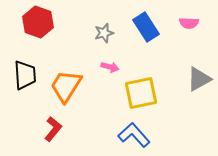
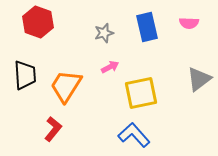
blue rectangle: moved 1 px right; rotated 20 degrees clockwise
pink arrow: rotated 42 degrees counterclockwise
gray triangle: rotated 8 degrees counterclockwise
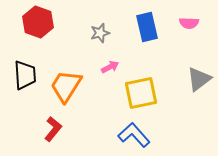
gray star: moved 4 px left
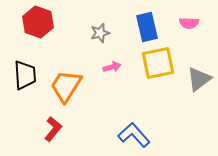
pink arrow: moved 2 px right; rotated 12 degrees clockwise
yellow square: moved 17 px right, 30 px up
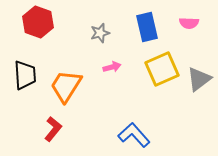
yellow square: moved 4 px right, 6 px down; rotated 12 degrees counterclockwise
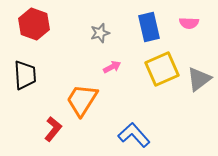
red hexagon: moved 4 px left, 2 px down
blue rectangle: moved 2 px right
pink arrow: rotated 12 degrees counterclockwise
orange trapezoid: moved 16 px right, 14 px down
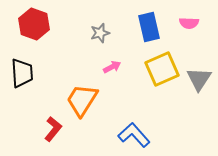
black trapezoid: moved 3 px left, 2 px up
gray triangle: rotated 20 degrees counterclockwise
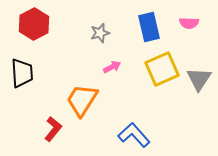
red hexagon: rotated 12 degrees clockwise
